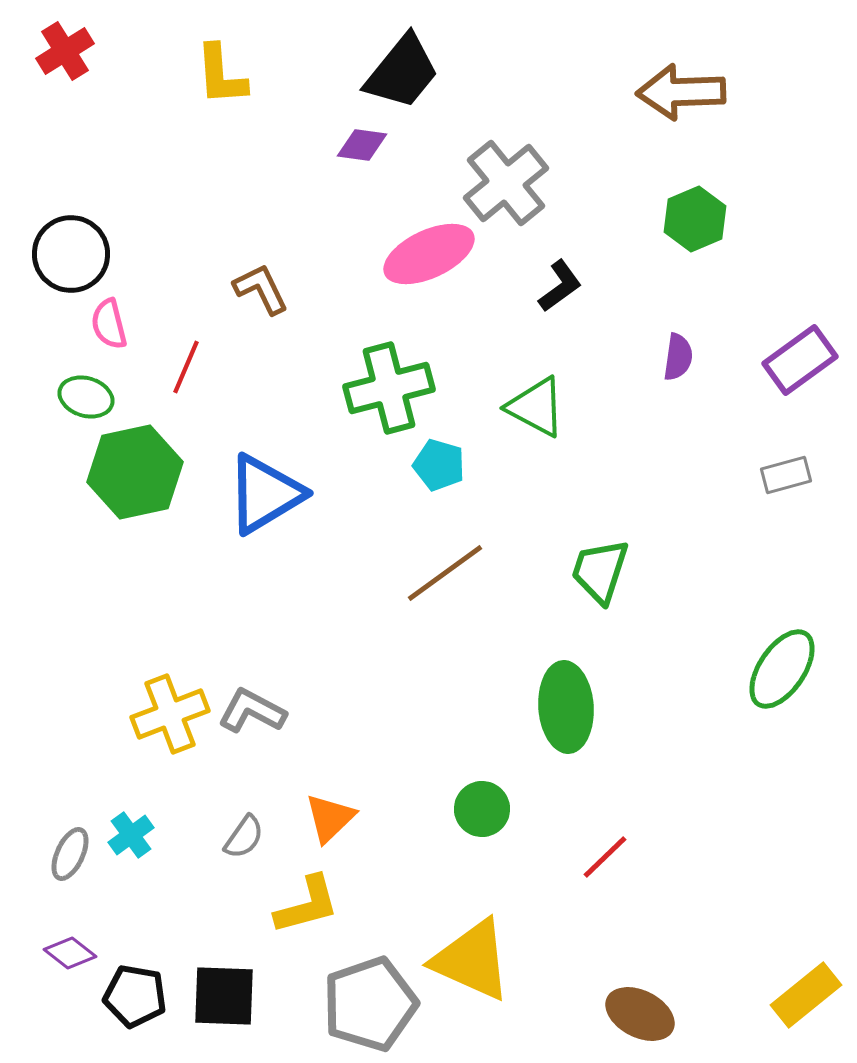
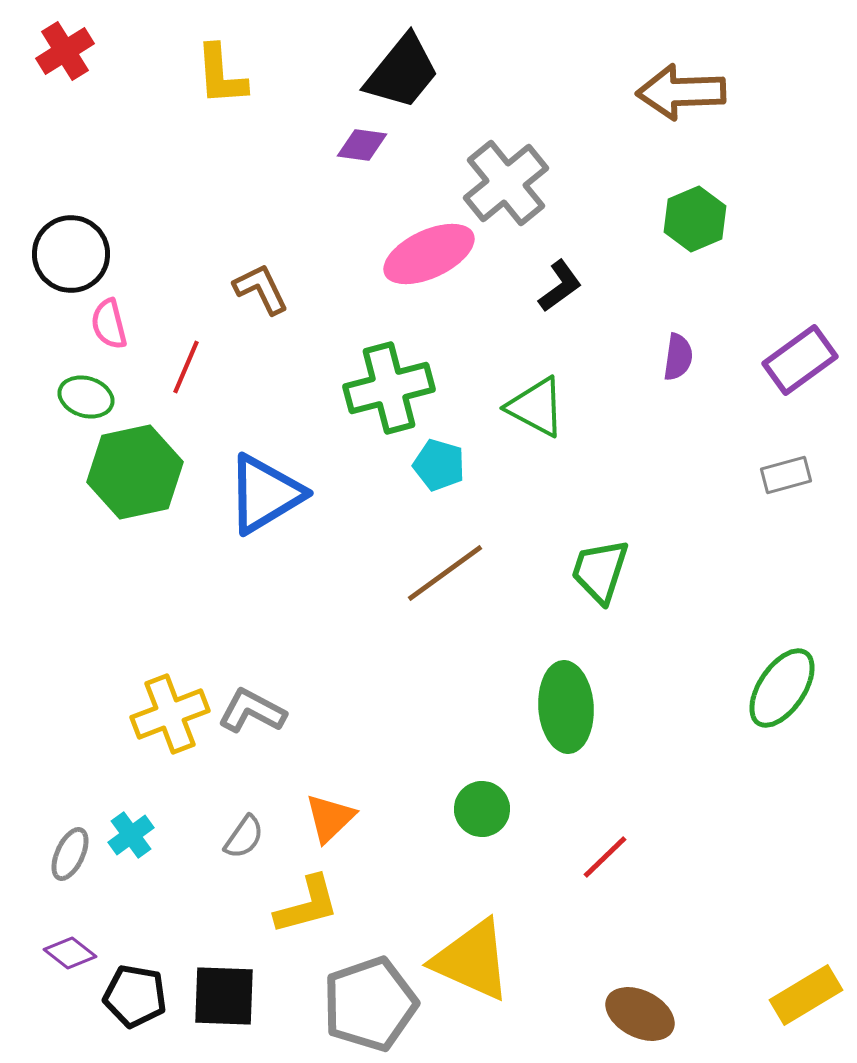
green ellipse at (782, 669): moved 19 px down
yellow rectangle at (806, 995): rotated 8 degrees clockwise
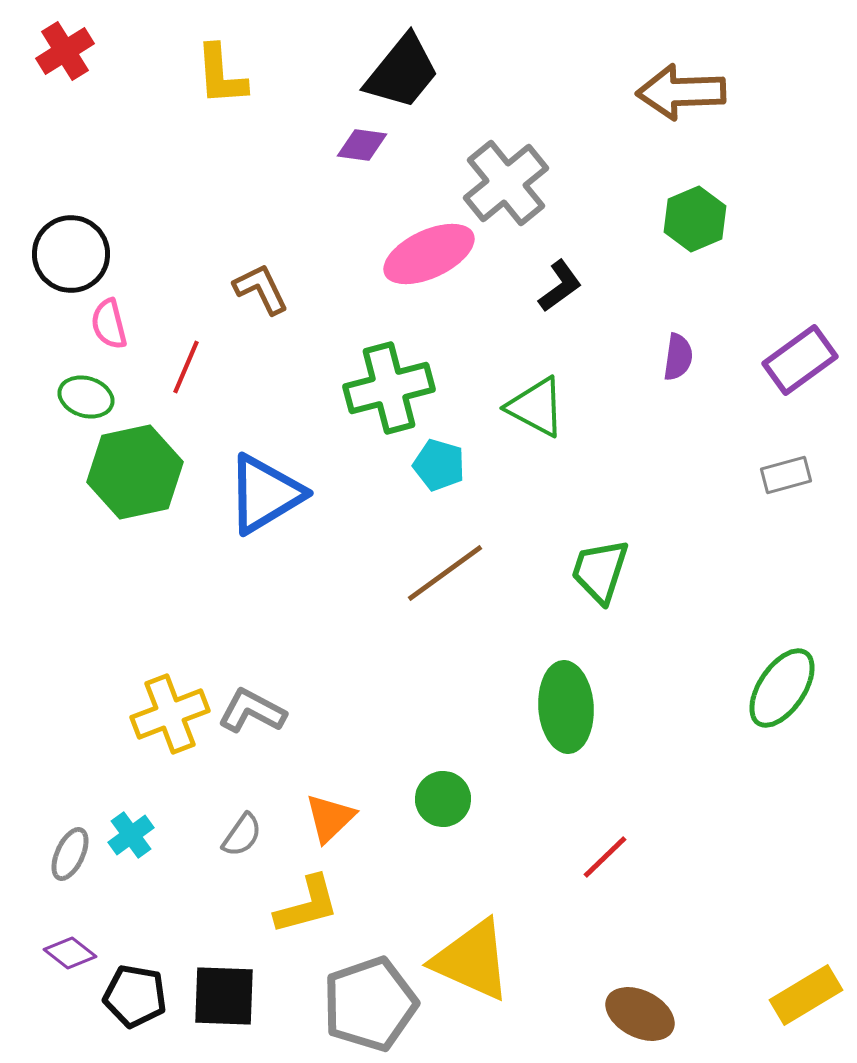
green circle at (482, 809): moved 39 px left, 10 px up
gray semicircle at (244, 837): moved 2 px left, 2 px up
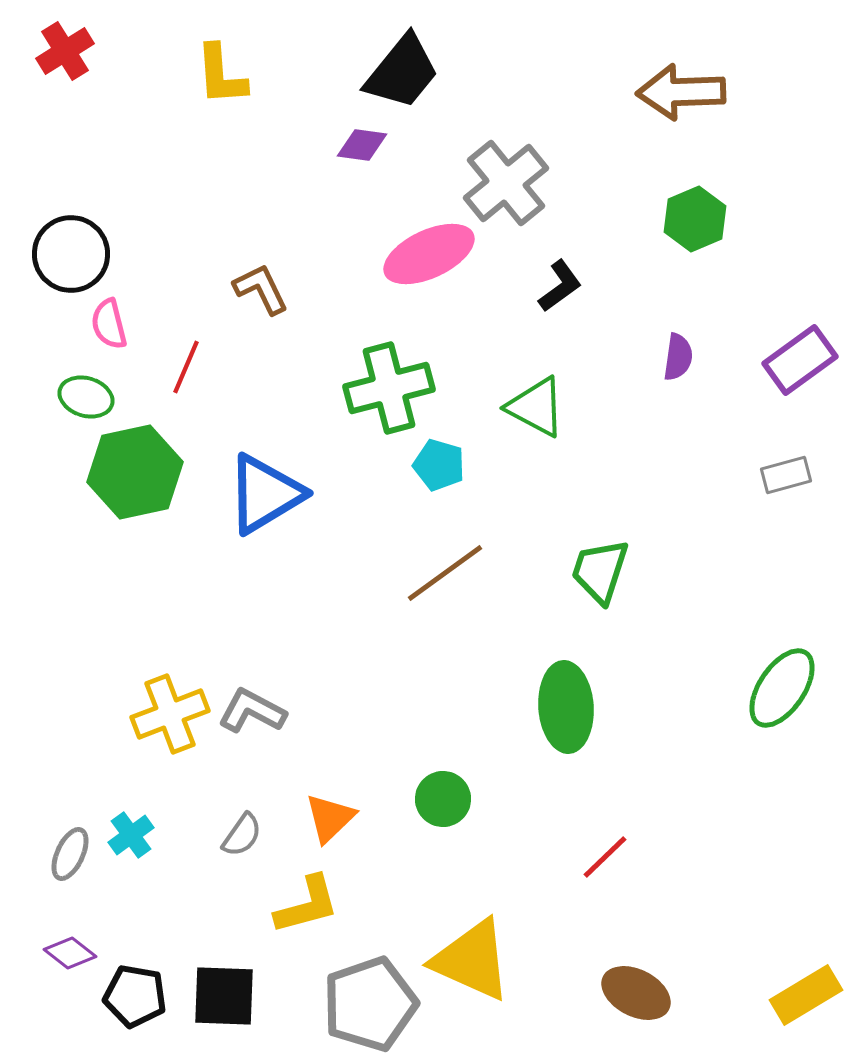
brown ellipse at (640, 1014): moved 4 px left, 21 px up
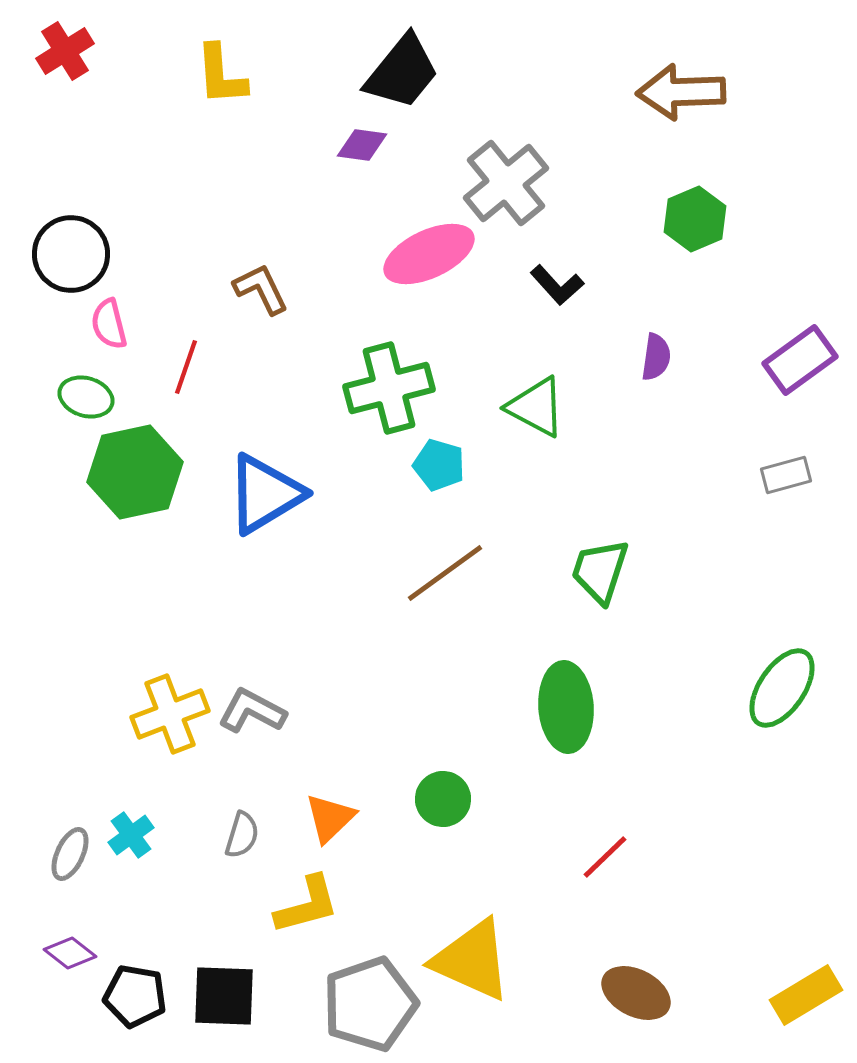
black L-shape at (560, 286): moved 3 px left, 1 px up; rotated 84 degrees clockwise
purple semicircle at (678, 357): moved 22 px left
red line at (186, 367): rotated 4 degrees counterclockwise
gray semicircle at (242, 835): rotated 18 degrees counterclockwise
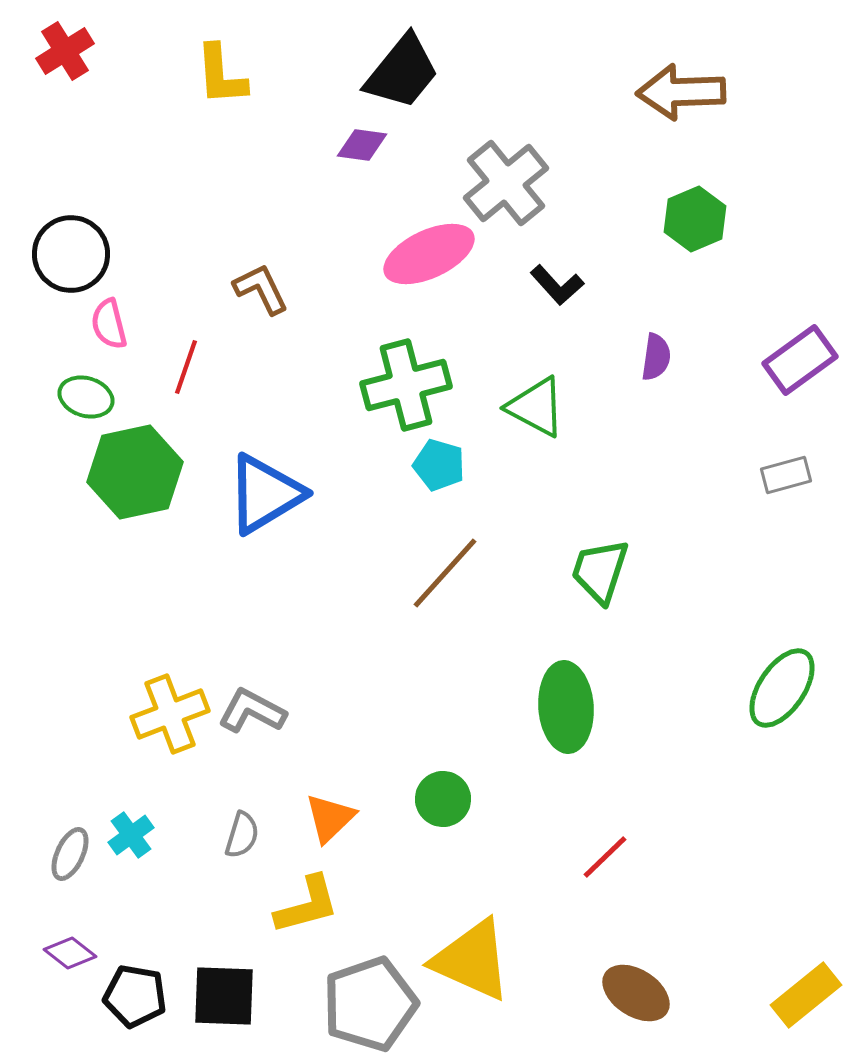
green cross at (389, 388): moved 17 px right, 3 px up
brown line at (445, 573): rotated 12 degrees counterclockwise
brown ellipse at (636, 993): rotated 6 degrees clockwise
yellow rectangle at (806, 995): rotated 8 degrees counterclockwise
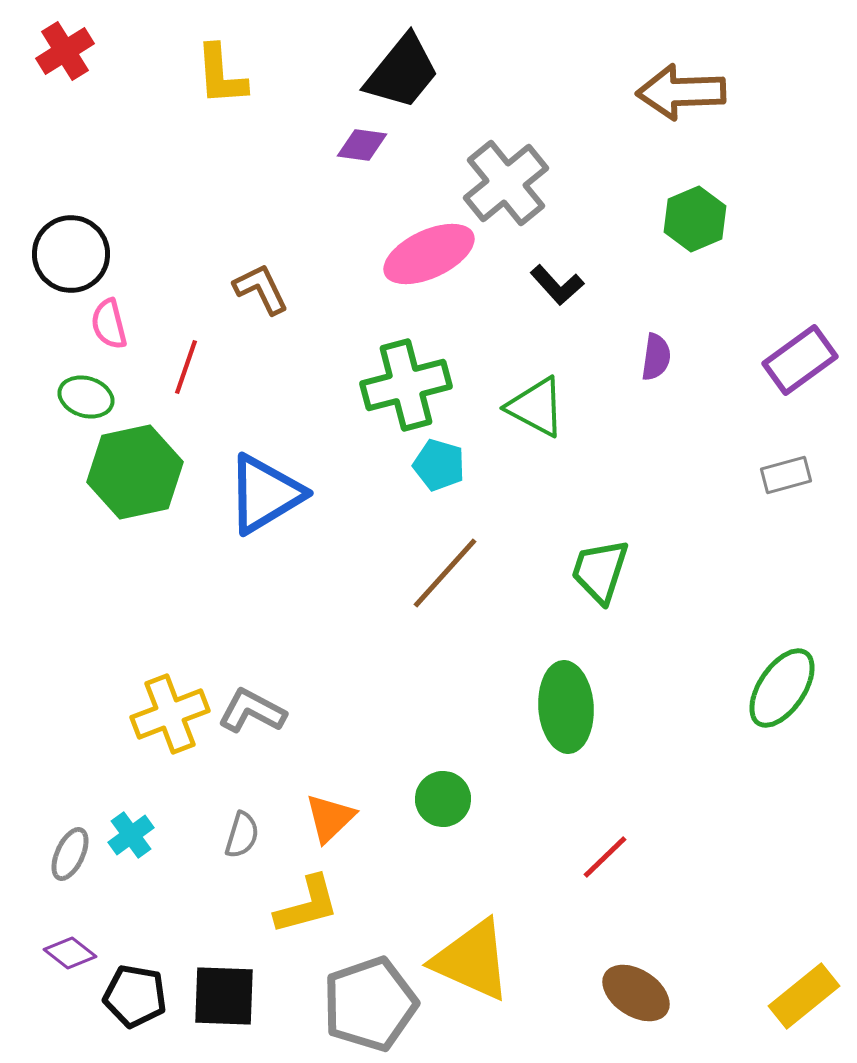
yellow rectangle at (806, 995): moved 2 px left, 1 px down
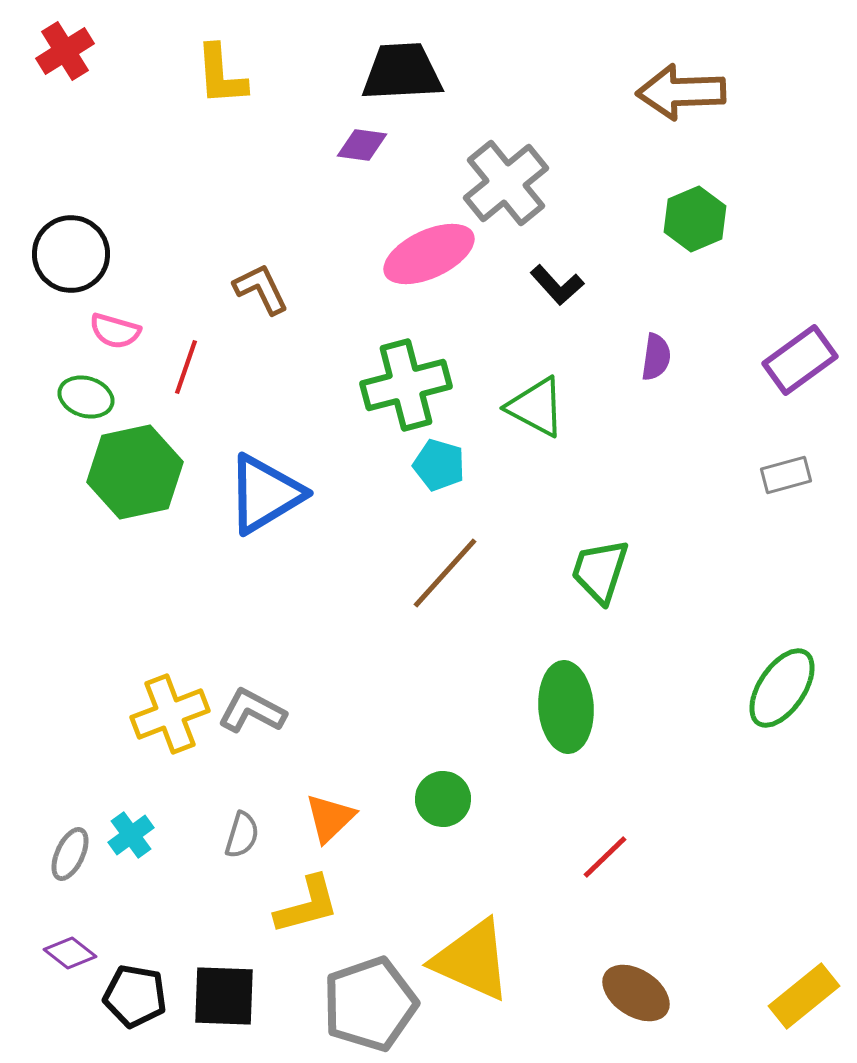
black trapezoid at (402, 72): rotated 132 degrees counterclockwise
pink semicircle at (109, 324): moved 6 px right, 7 px down; rotated 60 degrees counterclockwise
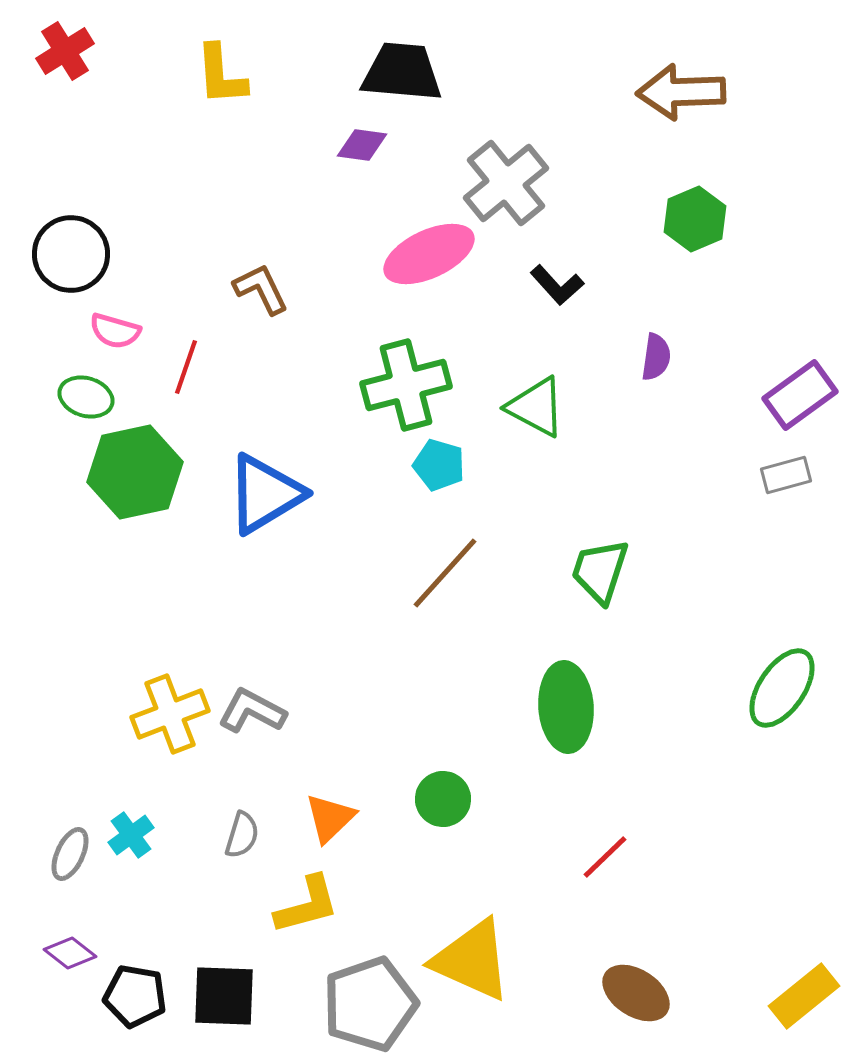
black trapezoid at (402, 72): rotated 8 degrees clockwise
purple rectangle at (800, 360): moved 35 px down
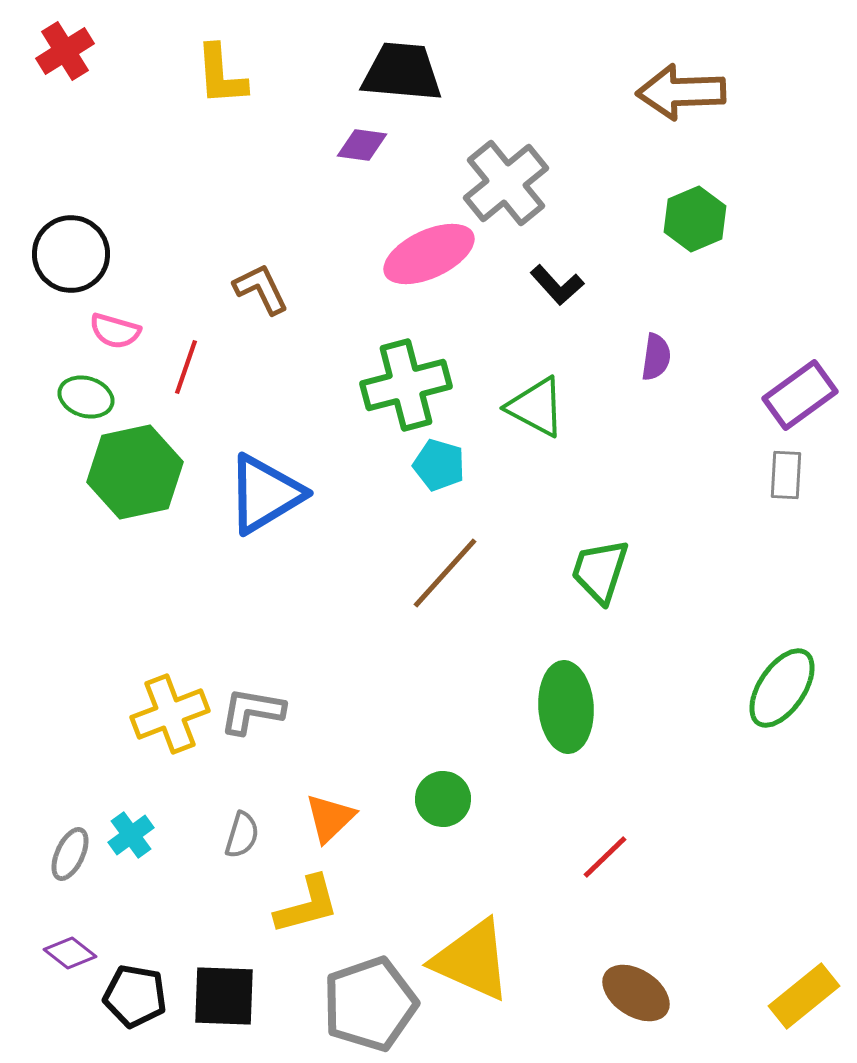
gray rectangle at (786, 475): rotated 72 degrees counterclockwise
gray L-shape at (252, 711): rotated 18 degrees counterclockwise
